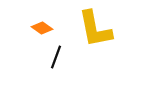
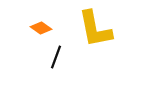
orange diamond: moved 1 px left
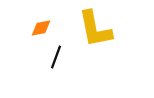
orange diamond: rotated 45 degrees counterclockwise
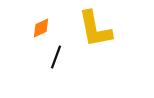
orange diamond: rotated 15 degrees counterclockwise
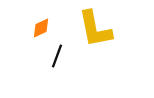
black line: moved 1 px right, 1 px up
